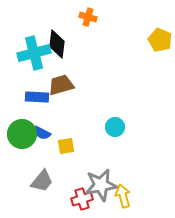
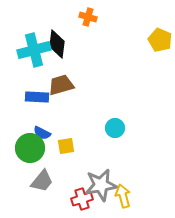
cyan cross: moved 3 px up
cyan circle: moved 1 px down
green circle: moved 8 px right, 14 px down
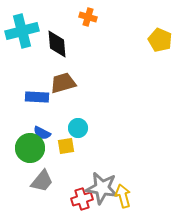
black diamond: rotated 12 degrees counterclockwise
cyan cross: moved 12 px left, 19 px up
brown trapezoid: moved 2 px right, 2 px up
cyan circle: moved 37 px left
gray star: moved 1 px right, 3 px down; rotated 20 degrees clockwise
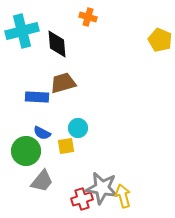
green circle: moved 4 px left, 3 px down
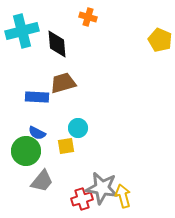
blue semicircle: moved 5 px left
